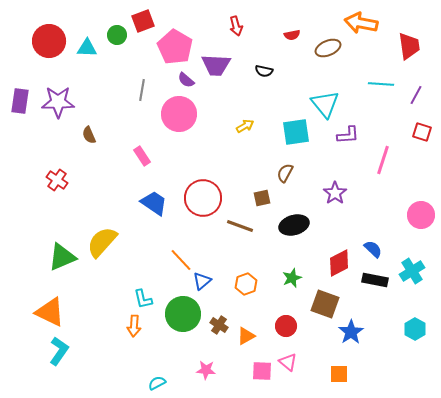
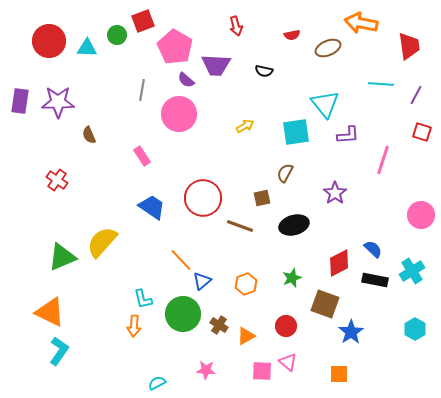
blue trapezoid at (154, 203): moved 2 px left, 4 px down
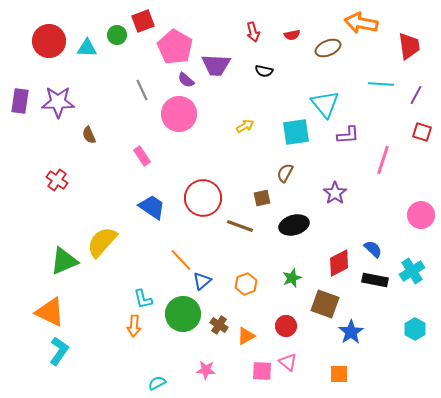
red arrow at (236, 26): moved 17 px right, 6 px down
gray line at (142, 90): rotated 35 degrees counterclockwise
green triangle at (62, 257): moved 2 px right, 4 px down
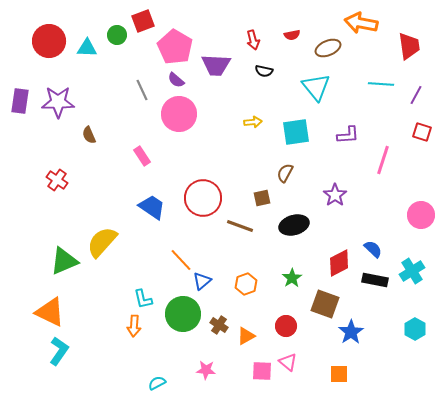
red arrow at (253, 32): moved 8 px down
purple semicircle at (186, 80): moved 10 px left
cyan triangle at (325, 104): moved 9 px left, 17 px up
yellow arrow at (245, 126): moved 8 px right, 4 px up; rotated 24 degrees clockwise
purple star at (335, 193): moved 2 px down
green star at (292, 278): rotated 12 degrees counterclockwise
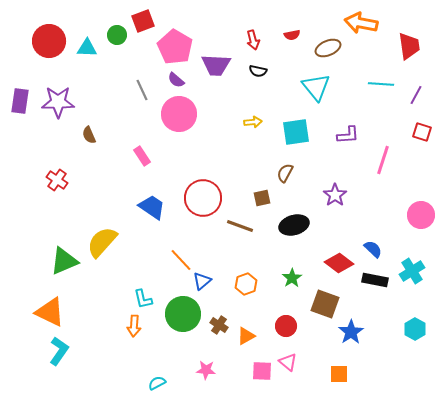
black semicircle at (264, 71): moved 6 px left
red diamond at (339, 263): rotated 64 degrees clockwise
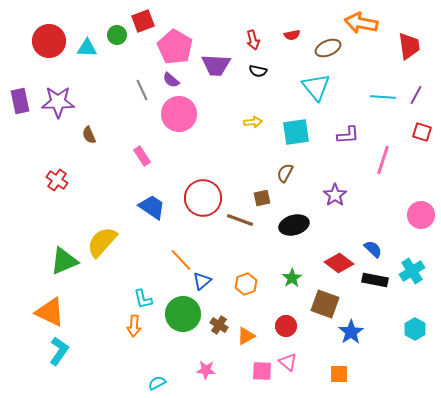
purple semicircle at (176, 80): moved 5 px left
cyan line at (381, 84): moved 2 px right, 13 px down
purple rectangle at (20, 101): rotated 20 degrees counterclockwise
brown line at (240, 226): moved 6 px up
